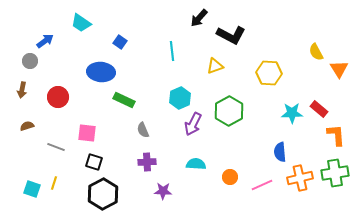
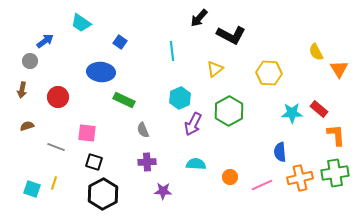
yellow triangle: moved 3 px down; rotated 18 degrees counterclockwise
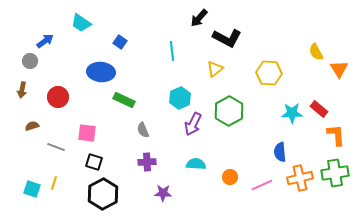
black L-shape: moved 4 px left, 3 px down
brown semicircle: moved 5 px right
purple star: moved 2 px down
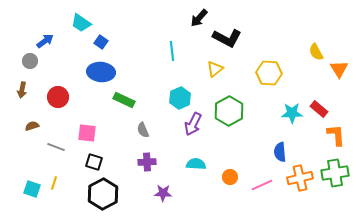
blue square: moved 19 px left
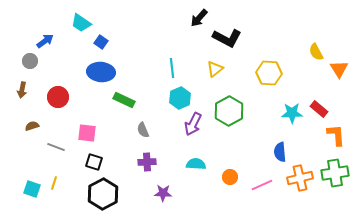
cyan line: moved 17 px down
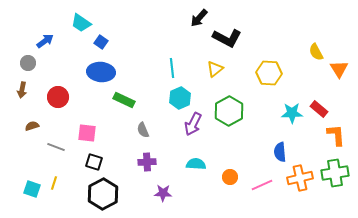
gray circle: moved 2 px left, 2 px down
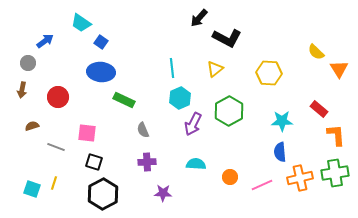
yellow semicircle: rotated 18 degrees counterclockwise
cyan star: moved 10 px left, 8 px down
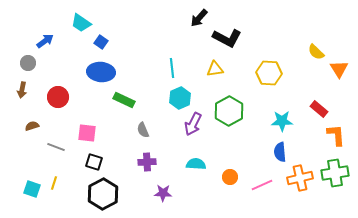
yellow triangle: rotated 30 degrees clockwise
